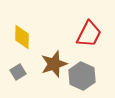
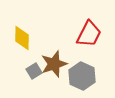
yellow diamond: moved 1 px down
gray square: moved 16 px right, 1 px up
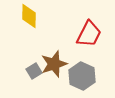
yellow diamond: moved 7 px right, 22 px up
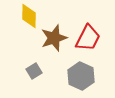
red trapezoid: moved 1 px left, 4 px down
brown star: moved 26 px up
gray hexagon: moved 1 px left
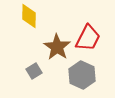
brown star: moved 3 px right, 9 px down; rotated 20 degrees counterclockwise
gray hexagon: moved 1 px right, 1 px up
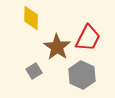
yellow diamond: moved 2 px right, 2 px down
